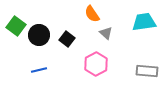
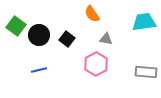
gray triangle: moved 6 px down; rotated 32 degrees counterclockwise
gray rectangle: moved 1 px left, 1 px down
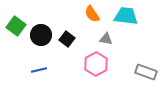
cyan trapezoid: moved 18 px left, 6 px up; rotated 15 degrees clockwise
black circle: moved 2 px right
gray rectangle: rotated 15 degrees clockwise
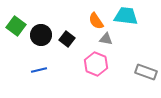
orange semicircle: moved 4 px right, 7 px down
pink hexagon: rotated 10 degrees counterclockwise
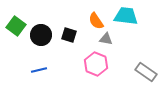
black square: moved 2 px right, 4 px up; rotated 21 degrees counterclockwise
gray rectangle: rotated 15 degrees clockwise
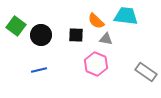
orange semicircle: rotated 12 degrees counterclockwise
black square: moved 7 px right; rotated 14 degrees counterclockwise
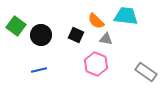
black square: rotated 21 degrees clockwise
